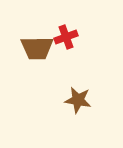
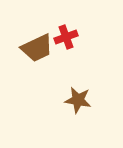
brown trapezoid: rotated 24 degrees counterclockwise
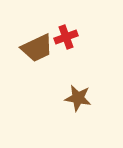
brown star: moved 2 px up
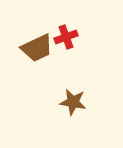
brown star: moved 5 px left, 4 px down
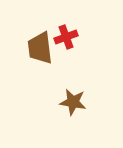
brown trapezoid: moved 3 px right; rotated 108 degrees clockwise
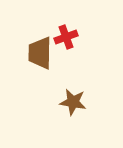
brown trapezoid: moved 5 px down; rotated 8 degrees clockwise
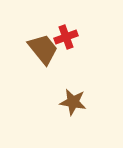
brown trapezoid: moved 3 px right, 4 px up; rotated 140 degrees clockwise
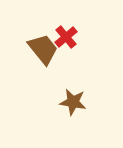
red cross: rotated 20 degrees counterclockwise
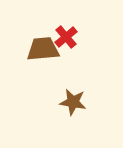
brown trapezoid: rotated 56 degrees counterclockwise
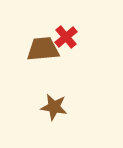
brown star: moved 19 px left, 5 px down
